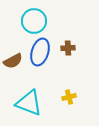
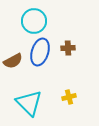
cyan triangle: rotated 24 degrees clockwise
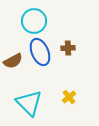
blue ellipse: rotated 40 degrees counterclockwise
yellow cross: rotated 24 degrees counterclockwise
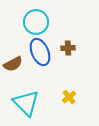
cyan circle: moved 2 px right, 1 px down
brown semicircle: moved 3 px down
cyan triangle: moved 3 px left
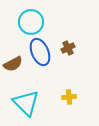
cyan circle: moved 5 px left
brown cross: rotated 24 degrees counterclockwise
yellow cross: rotated 32 degrees clockwise
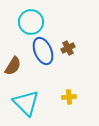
blue ellipse: moved 3 px right, 1 px up
brown semicircle: moved 2 px down; rotated 30 degrees counterclockwise
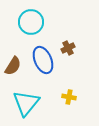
blue ellipse: moved 9 px down
yellow cross: rotated 16 degrees clockwise
cyan triangle: rotated 24 degrees clockwise
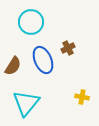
yellow cross: moved 13 px right
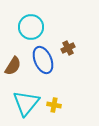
cyan circle: moved 5 px down
yellow cross: moved 28 px left, 8 px down
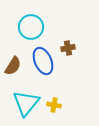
brown cross: rotated 16 degrees clockwise
blue ellipse: moved 1 px down
